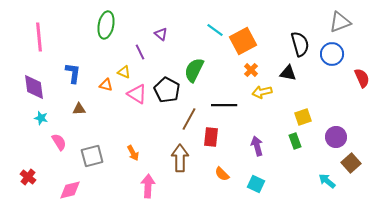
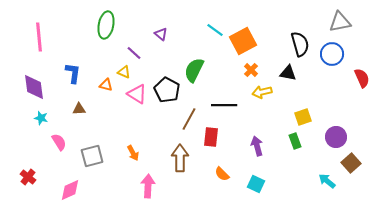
gray triangle: rotated 10 degrees clockwise
purple line: moved 6 px left, 1 px down; rotated 21 degrees counterclockwise
pink diamond: rotated 10 degrees counterclockwise
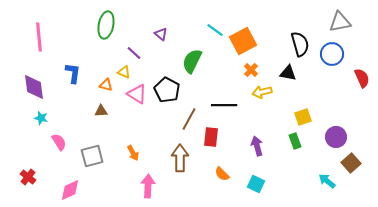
green semicircle: moved 2 px left, 9 px up
brown triangle: moved 22 px right, 2 px down
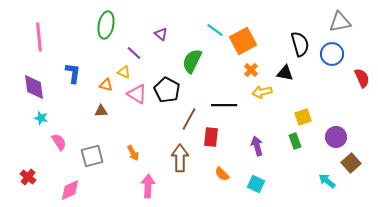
black triangle: moved 3 px left
